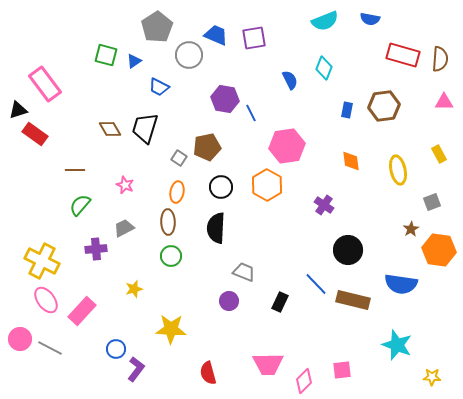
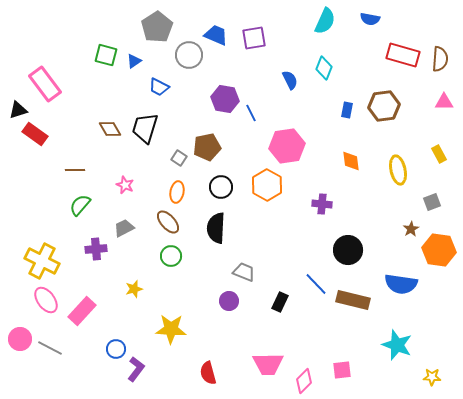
cyan semicircle at (325, 21): rotated 44 degrees counterclockwise
purple cross at (324, 205): moved 2 px left, 1 px up; rotated 30 degrees counterclockwise
brown ellipse at (168, 222): rotated 40 degrees counterclockwise
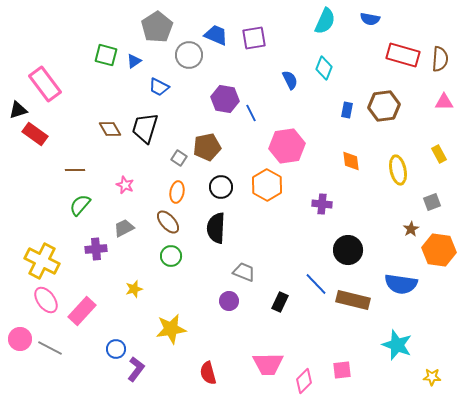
yellow star at (171, 329): rotated 12 degrees counterclockwise
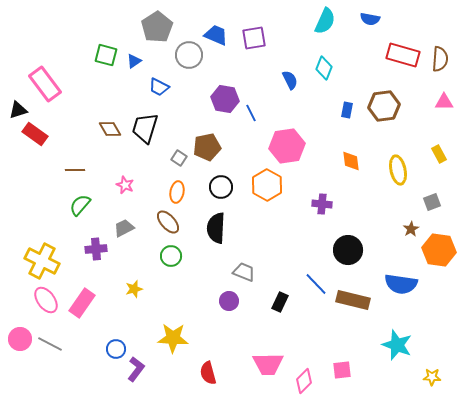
pink rectangle at (82, 311): moved 8 px up; rotated 8 degrees counterclockwise
yellow star at (171, 329): moved 2 px right, 9 px down; rotated 12 degrees clockwise
gray line at (50, 348): moved 4 px up
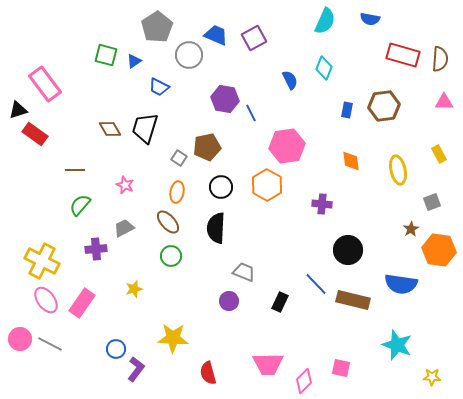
purple square at (254, 38): rotated 20 degrees counterclockwise
pink square at (342, 370): moved 1 px left, 2 px up; rotated 18 degrees clockwise
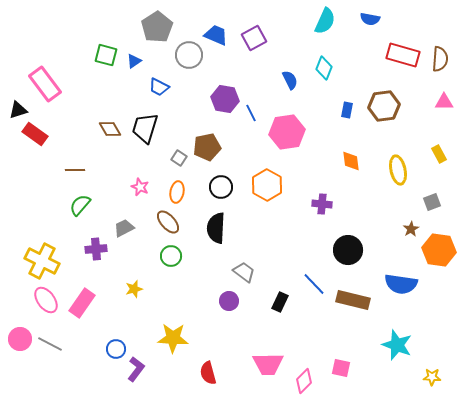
pink hexagon at (287, 146): moved 14 px up
pink star at (125, 185): moved 15 px right, 2 px down
gray trapezoid at (244, 272): rotated 15 degrees clockwise
blue line at (316, 284): moved 2 px left
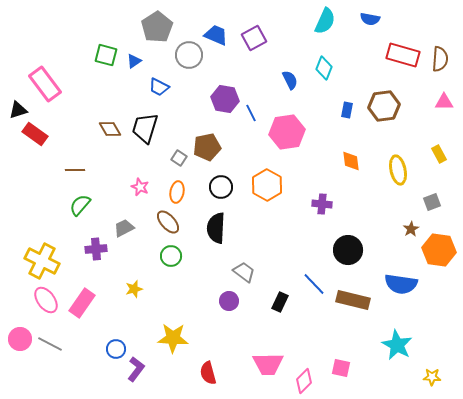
cyan star at (397, 345): rotated 8 degrees clockwise
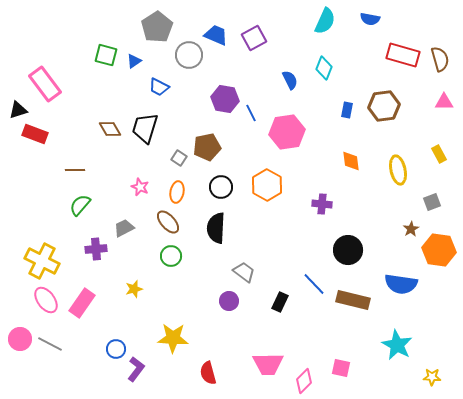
brown semicircle at (440, 59): rotated 20 degrees counterclockwise
red rectangle at (35, 134): rotated 15 degrees counterclockwise
